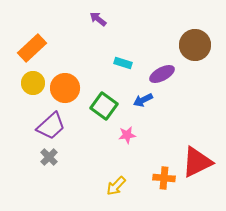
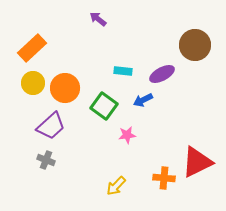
cyan rectangle: moved 8 px down; rotated 12 degrees counterclockwise
gray cross: moved 3 px left, 3 px down; rotated 24 degrees counterclockwise
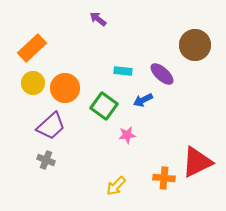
purple ellipse: rotated 70 degrees clockwise
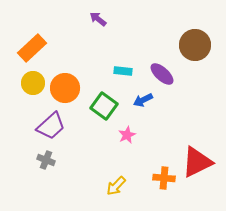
pink star: rotated 18 degrees counterclockwise
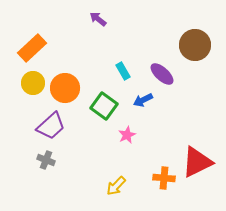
cyan rectangle: rotated 54 degrees clockwise
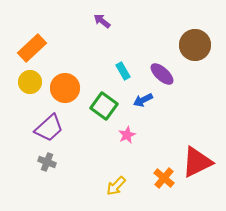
purple arrow: moved 4 px right, 2 px down
yellow circle: moved 3 px left, 1 px up
purple trapezoid: moved 2 px left, 2 px down
gray cross: moved 1 px right, 2 px down
orange cross: rotated 35 degrees clockwise
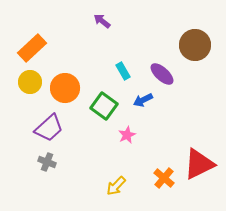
red triangle: moved 2 px right, 2 px down
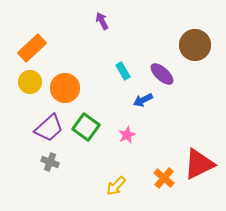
purple arrow: rotated 24 degrees clockwise
green square: moved 18 px left, 21 px down
gray cross: moved 3 px right
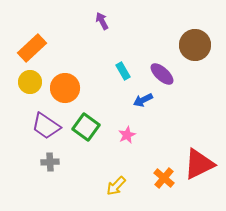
purple trapezoid: moved 3 px left, 2 px up; rotated 76 degrees clockwise
gray cross: rotated 24 degrees counterclockwise
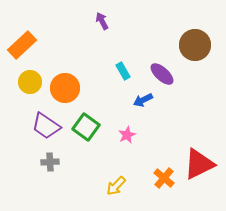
orange rectangle: moved 10 px left, 3 px up
